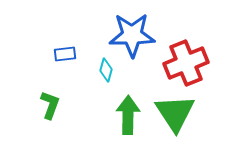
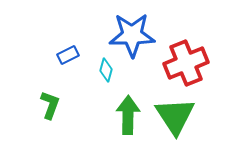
blue rectangle: moved 3 px right, 1 px down; rotated 20 degrees counterclockwise
green triangle: moved 3 px down
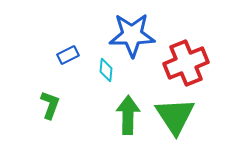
cyan diamond: rotated 10 degrees counterclockwise
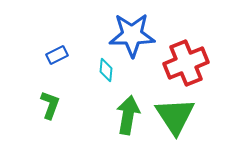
blue rectangle: moved 11 px left
green arrow: rotated 9 degrees clockwise
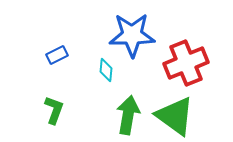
green L-shape: moved 4 px right, 5 px down
green triangle: rotated 21 degrees counterclockwise
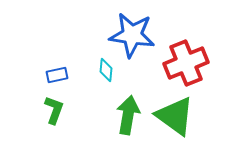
blue star: rotated 9 degrees clockwise
blue rectangle: moved 20 px down; rotated 15 degrees clockwise
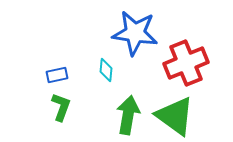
blue star: moved 3 px right, 2 px up
green L-shape: moved 7 px right, 3 px up
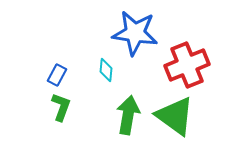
red cross: moved 1 px right, 2 px down
blue rectangle: rotated 50 degrees counterclockwise
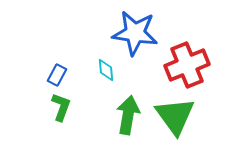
cyan diamond: rotated 10 degrees counterclockwise
green triangle: rotated 18 degrees clockwise
